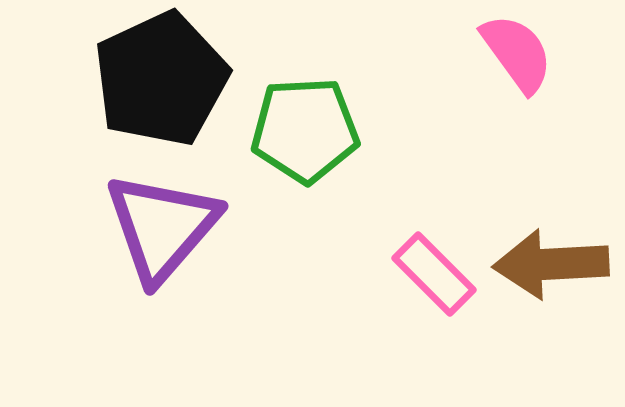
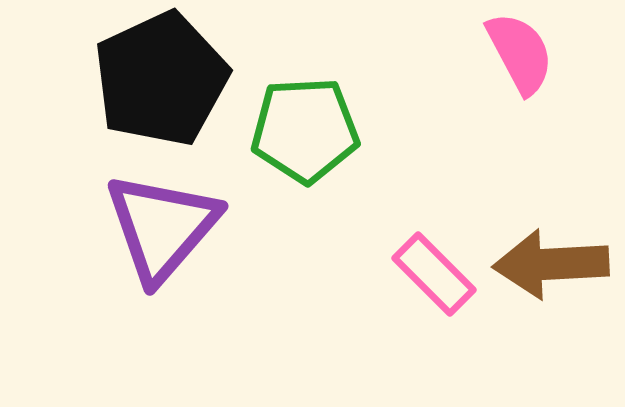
pink semicircle: moved 3 px right; rotated 8 degrees clockwise
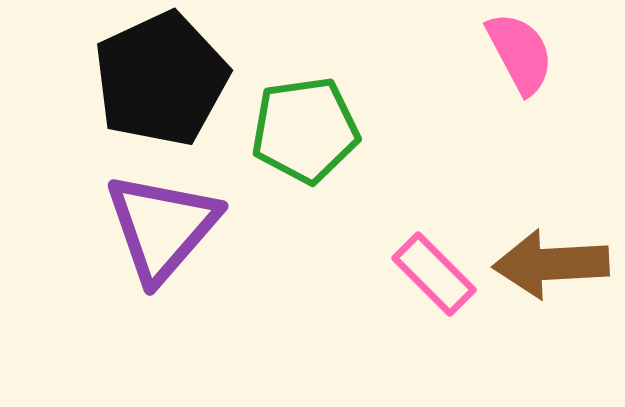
green pentagon: rotated 5 degrees counterclockwise
